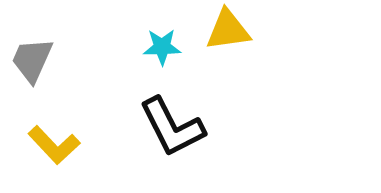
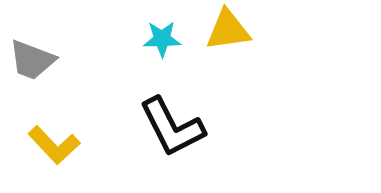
cyan star: moved 8 px up
gray trapezoid: rotated 93 degrees counterclockwise
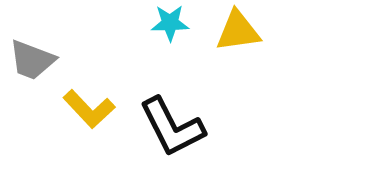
yellow triangle: moved 10 px right, 1 px down
cyan star: moved 8 px right, 16 px up
yellow L-shape: moved 35 px right, 36 px up
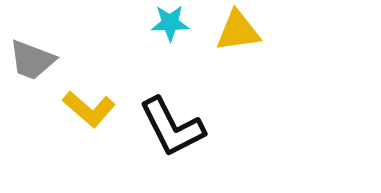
yellow L-shape: rotated 6 degrees counterclockwise
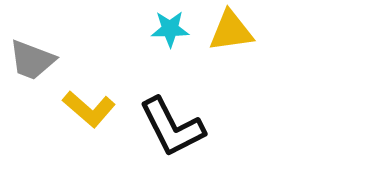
cyan star: moved 6 px down
yellow triangle: moved 7 px left
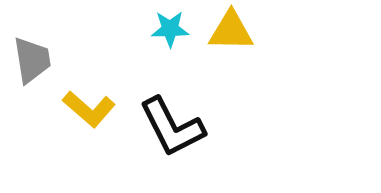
yellow triangle: rotated 9 degrees clockwise
gray trapezoid: rotated 120 degrees counterclockwise
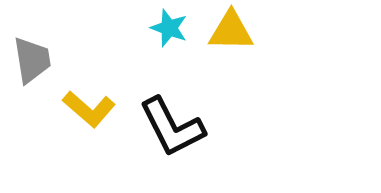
cyan star: moved 1 px left, 1 px up; rotated 21 degrees clockwise
